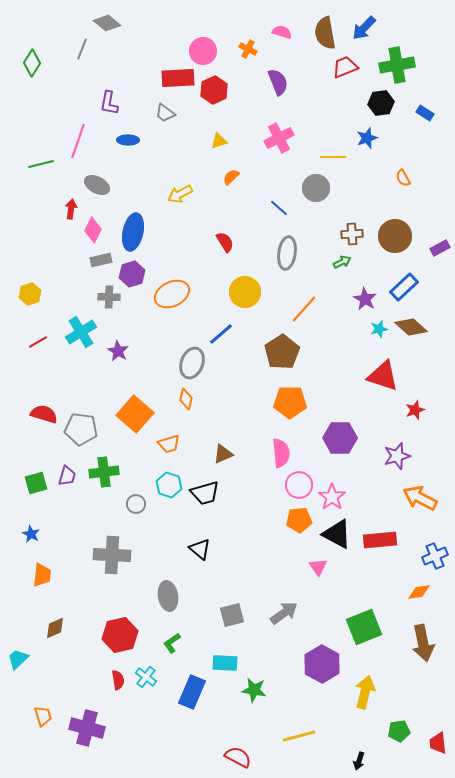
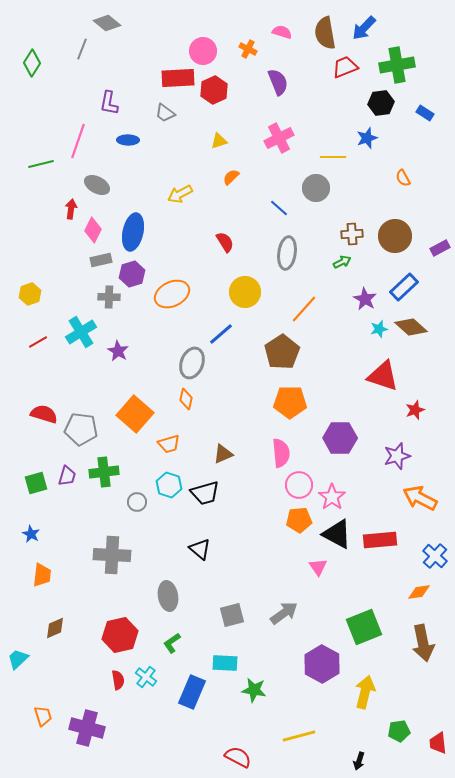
gray circle at (136, 504): moved 1 px right, 2 px up
blue cross at (435, 556): rotated 25 degrees counterclockwise
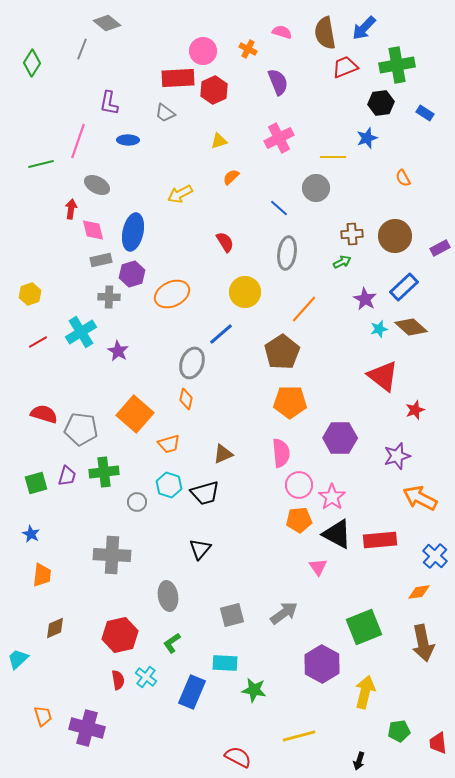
pink diamond at (93, 230): rotated 40 degrees counterclockwise
red triangle at (383, 376): rotated 20 degrees clockwise
black triangle at (200, 549): rotated 30 degrees clockwise
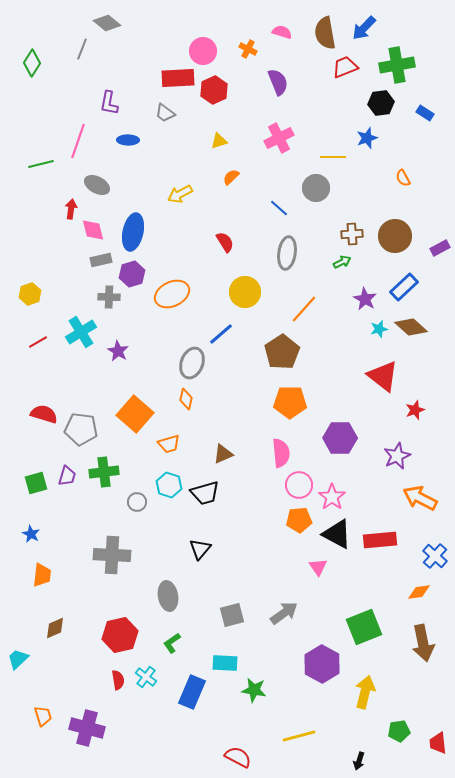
purple star at (397, 456): rotated 8 degrees counterclockwise
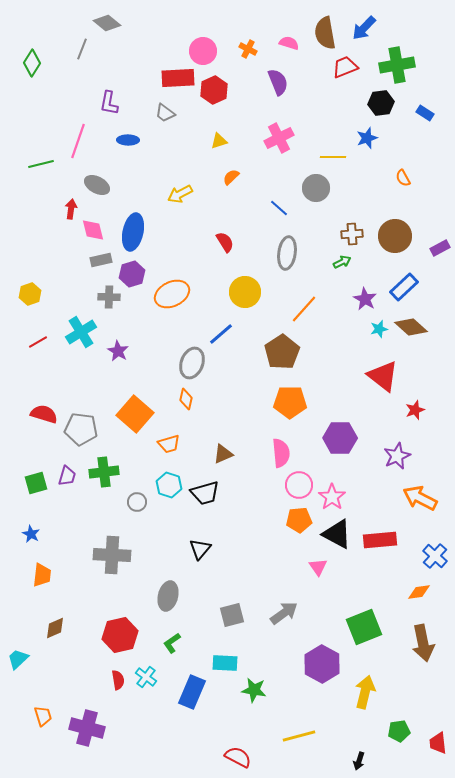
pink semicircle at (282, 32): moved 7 px right, 11 px down
gray ellipse at (168, 596): rotated 24 degrees clockwise
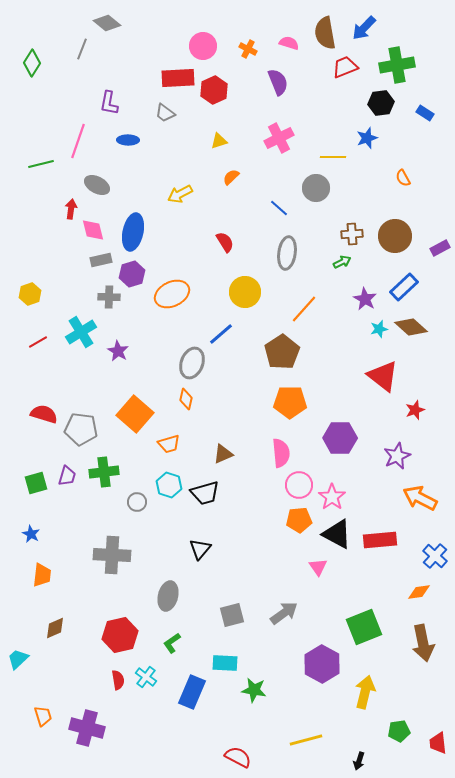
pink circle at (203, 51): moved 5 px up
yellow line at (299, 736): moved 7 px right, 4 px down
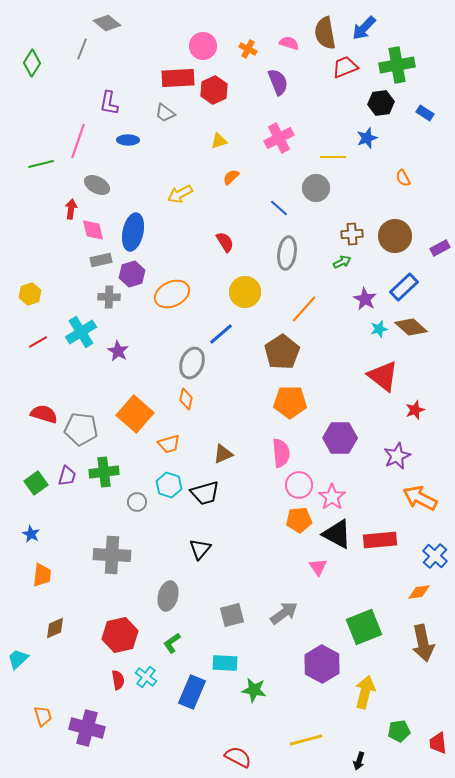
green square at (36, 483): rotated 20 degrees counterclockwise
